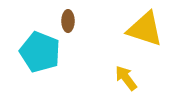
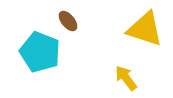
brown ellipse: rotated 40 degrees counterclockwise
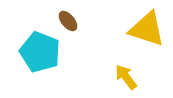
yellow triangle: moved 2 px right
yellow arrow: moved 1 px up
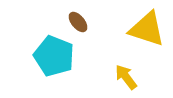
brown ellipse: moved 10 px right, 1 px down
cyan pentagon: moved 14 px right, 4 px down
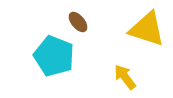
yellow arrow: moved 1 px left
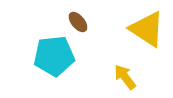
yellow triangle: rotated 15 degrees clockwise
cyan pentagon: rotated 27 degrees counterclockwise
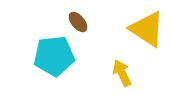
yellow arrow: moved 3 px left, 4 px up; rotated 12 degrees clockwise
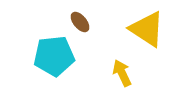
brown ellipse: moved 2 px right
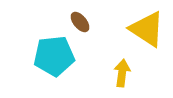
yellow arrow: rotated 32 degrees clockwise
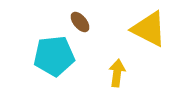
yellow triangle: moved 2 px right; rotated 6 degrees counterclockwise
yellow arrow: moved 5 px left
